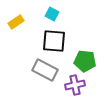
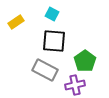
green pentagon: rotated 30 degrees clockwise
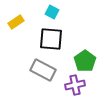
cyan square: moved 2 px up
black square: moved 3 px left, 2 px up
gray rectangle: moved 2 px left
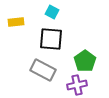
yellow rectangle: rotated 28 degrees clockwise
purple cross: moved 2 px right
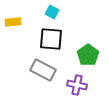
yellow rectangle: moved 3 px left
green pentagon: moved 3 px right, 6 px up
purple cross: rotated 24 degrees clockwise
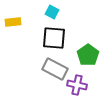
black square: moved 3 px right, 1 px up
gray rectangle: moved 12 px right, 1 px up
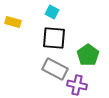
yellow rectangle: rotated 21 degrees clockwise
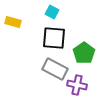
green pentagon: moved 4 px left, 2 px up
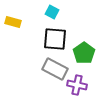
black square: moved 1 px right, 1 px down
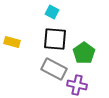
yellow rectangle: moved 1 px left, 20 px down
gray rectangle: moved 1 px left
